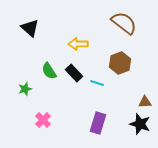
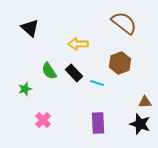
purple rectangle: rotated 20 degrees counterclockwise
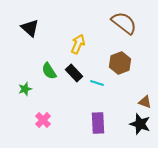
yellow arrow: rotated 114 degrees clockwise
brown triangle: rotated 24 degrees clockwise
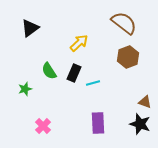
black triangle: rotated 42 degrees clockwise
yellow arrow: moved 1 px right, 1 px up; rotated 24 degrees clockwise
brown hexagon: moved 8 px right, 6 px up
black rectangle: rotated 66 degrees clockwise
cyan line: moved 4 px left; rotated 32 degrees counterclockwise
pink cross: moved 6 px down
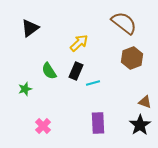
brown hexagon: moved 4 px right, 1 px down
black rectangle: moved 2 px right, 2 px up
black star: moved 1 px down; rotated 20 degrees clockwise
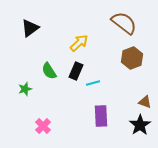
purple rectangle: moved 3 px right, 7 px up
